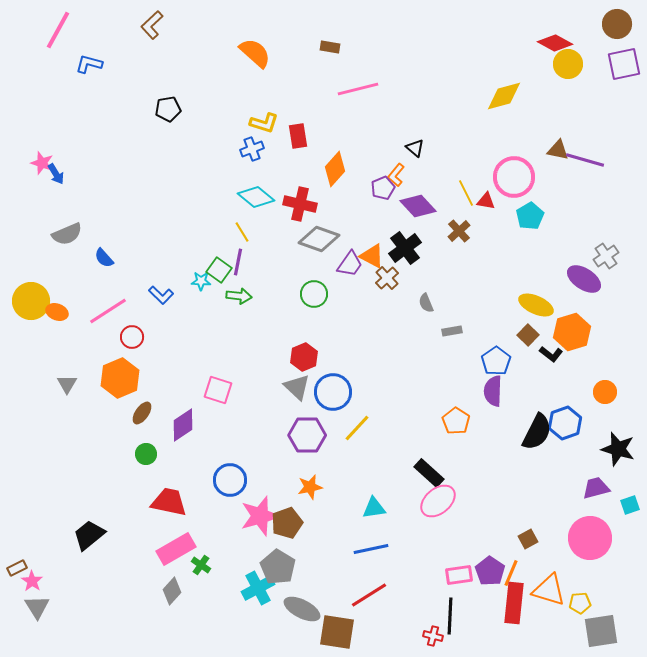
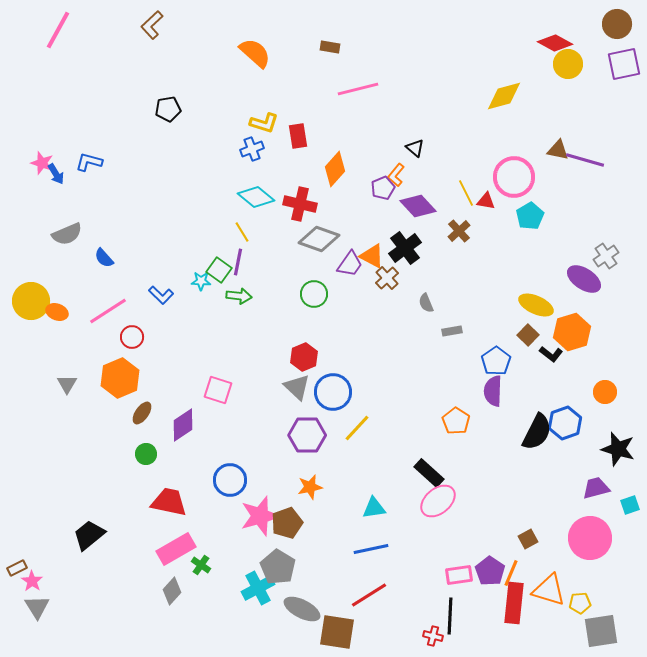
blue L-shape at (89, 64): moved 98 px down
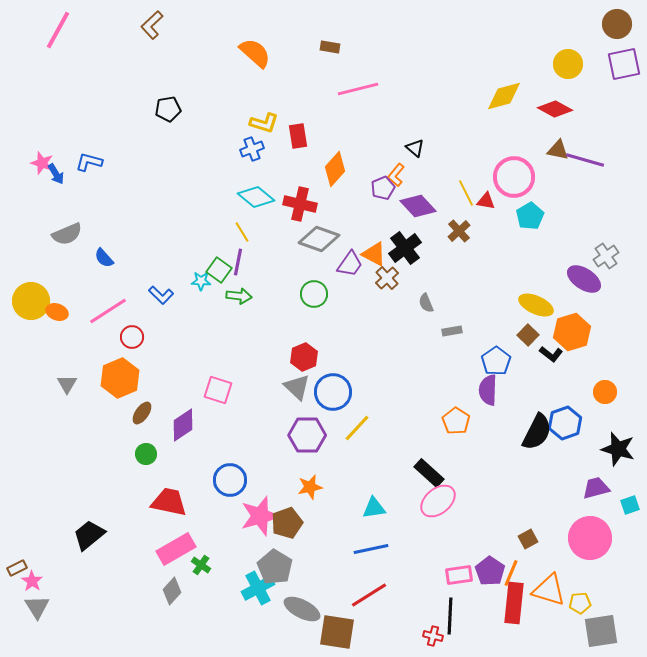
red diamond at (555, 43): moved 66 px down
orange triangle at (372, 256): moved 2 px right, 2 px up
purple semicircle at (493, 391): moved 5 px left, 1 px up
gray pentagon at (278, 567): moved 3 px left
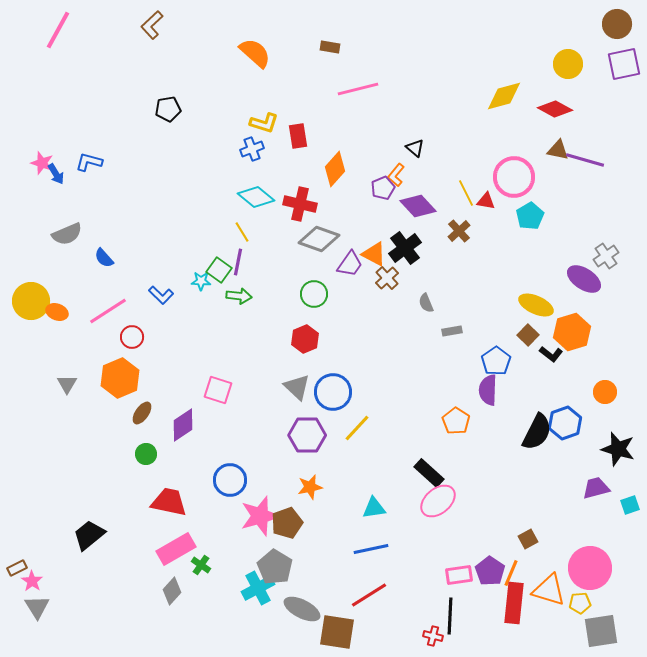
red hexagon at (304, 357): moved 1 px right, 18 px up
pink circle at (590, 538): moved 30 px down
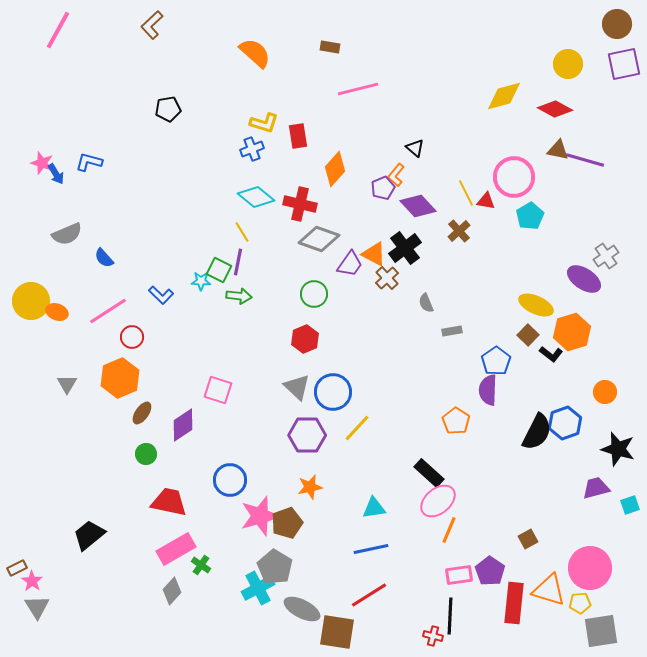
green square at (219, 270): rotated 10 degrees counterclockwise
orange line at (511, 573): moved 62 px left, 43 px up
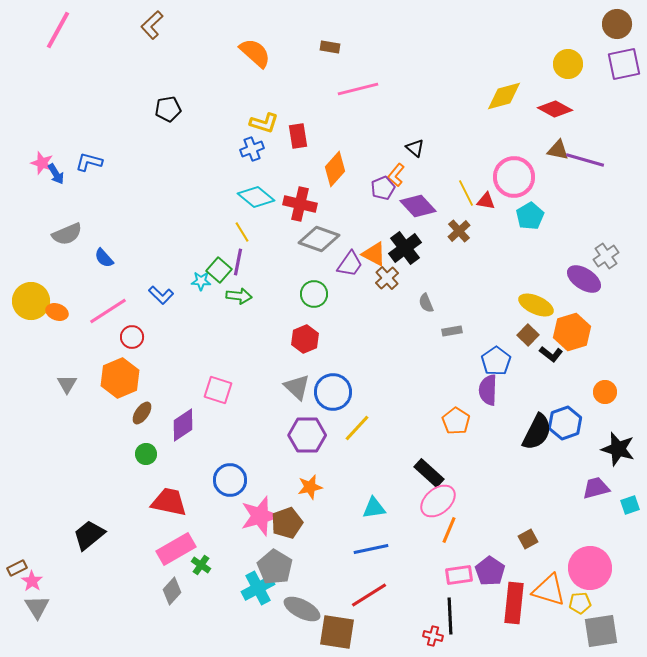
green square at (219, 270): rotated 15 degrees clockwise
black line at (450, 616): rotated 6 degrees counterclockwise
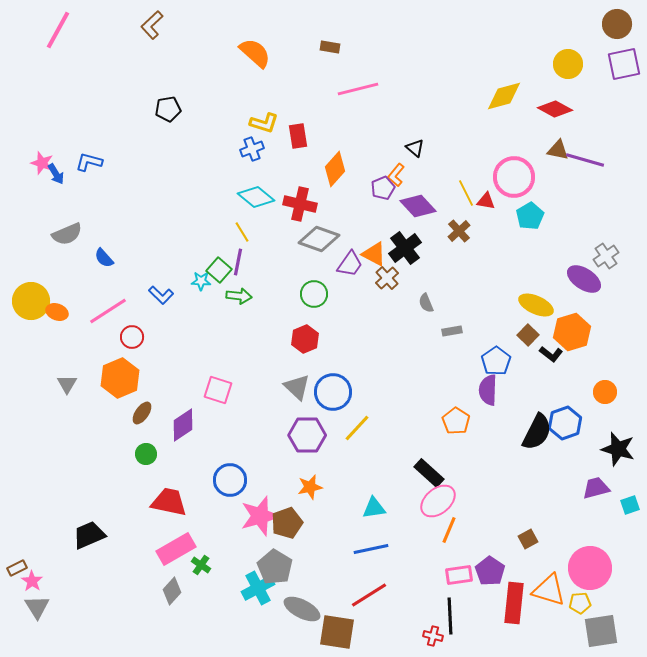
black trapezoid at (89, 535): rotated 16 degrees clockwise
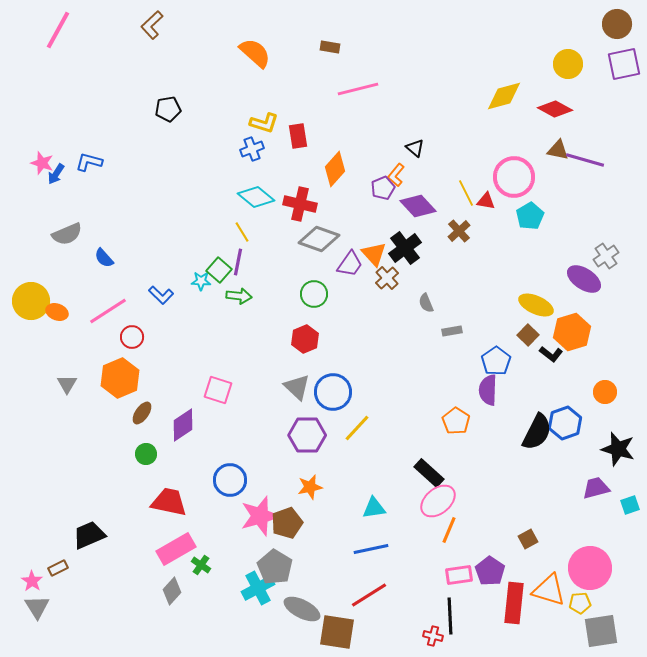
blue arrow at (56, 174): rotated 65 degrees clockwise
orange triangle at (374, 254): rotated 20 degrees clockwise
brown rectangle at (17, 568): moved 41 px right
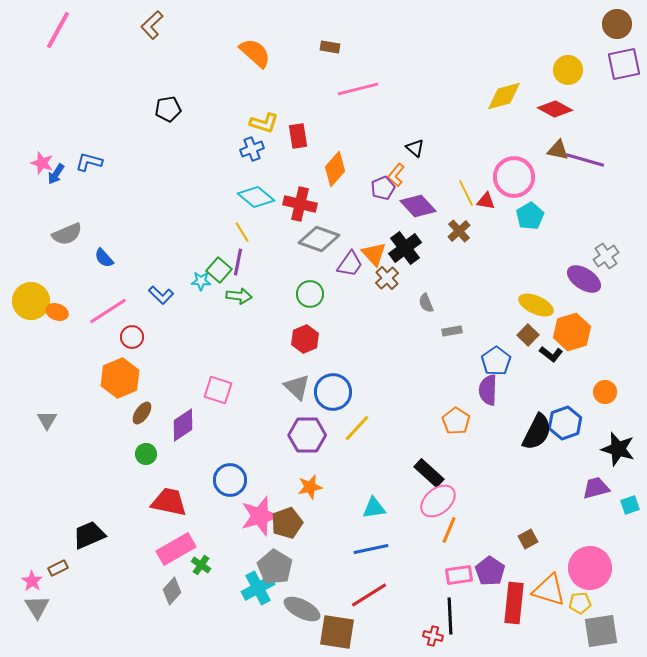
yellow circle at (568, 64): moved 6 px down
green circle at (314, 294): moved 4 px left
gray triangle at (67, 384): moved 20 px left, 36 px down
